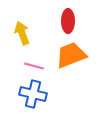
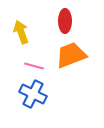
red ellipse: moved 3 px left
yellow arrow: moved 1 px left, 1 px up
blue cross: rotated 12 degrees clockwise
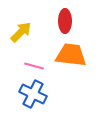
yellow arrow: rotated 65 degrees clockwise
orange trapezoid: rotated 28 degrees clockwise
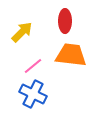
yellow arrow: moved 1 px right
pink line: moved 1 px left; rotated 54 degrees counterclockwise
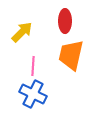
orange trapezoid: rotated 84 degrees counterclockwise
pink line: rotated 48 degrees counterclockwise
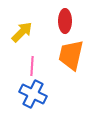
pink line: moved 1 px left
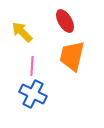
red ellipse: rotated 30 degrees counterclockwise
yellow arrow: rotated 90 degrees counterclockwise
orange trapezoid: moved 1 px right, 1 px down
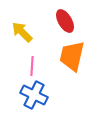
blue cross: moved 1 px right, 1 px down
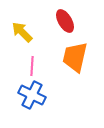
orange trapezoid: moved 3 px right, 1 px down
blue cross: moved 2 px left
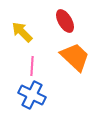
orange trapezoid: rotated 120 degrees clockwise
